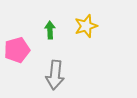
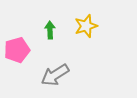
gray arrow: rotated 52 degrees clockwise
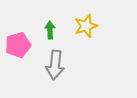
pink pentagon: moved 1 px right, 5 px up
gray arrow: moved 10 px up; rotated 52 degrees counterclockwise
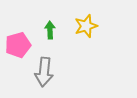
gray arrow: moved 11 px left, 7 px down
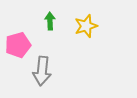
green arrow: moved 9 px up
gray arrow: moved 2 px left, 1 px up
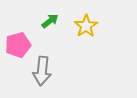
green arrow: rotated 54 degrees clockwise
yellow star: rotated 15 degrees counterclockwise
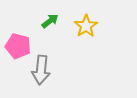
pink pentagon: moved 1 px down; rotated 30 degrees clockwise
gray arrow: moved 1 px left, 1 px up
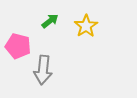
gray arrow: moved 2 px right
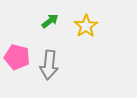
pink pentagon: moved 1 px left, 11 px down
gray arrow: moved 6 px right, 5 px up
